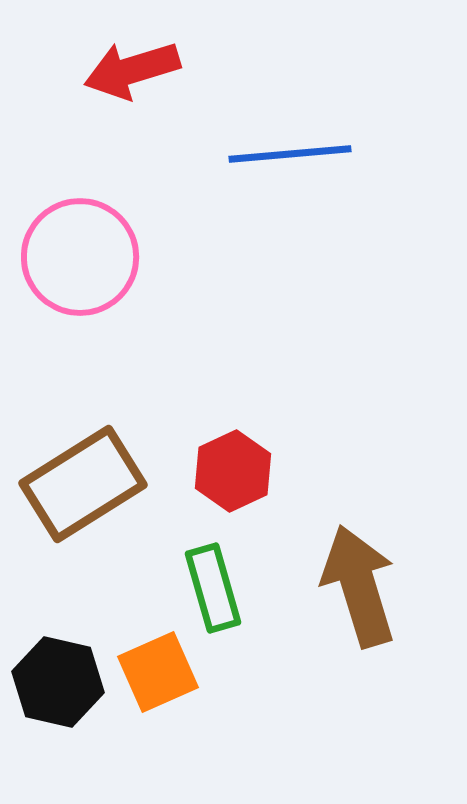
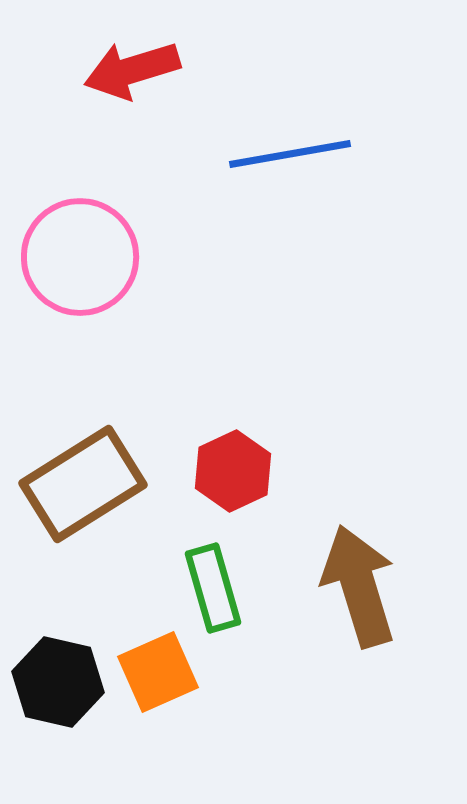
blue line: rotated 5 degrees counterclockwise
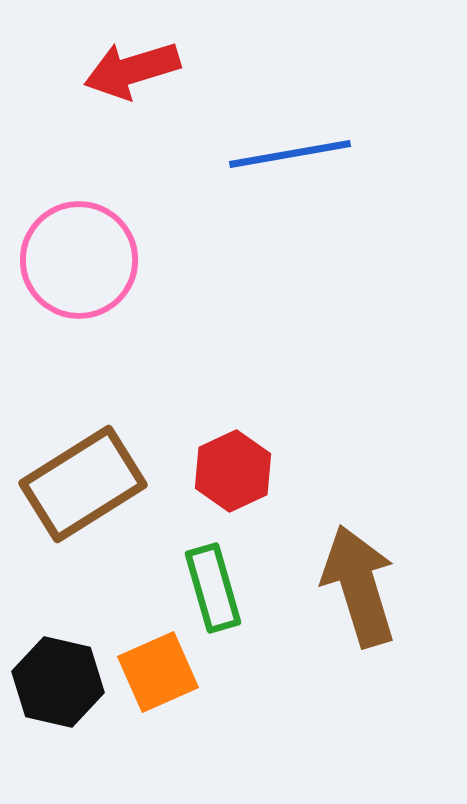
pink circle: moved 1 px left, 3 px down
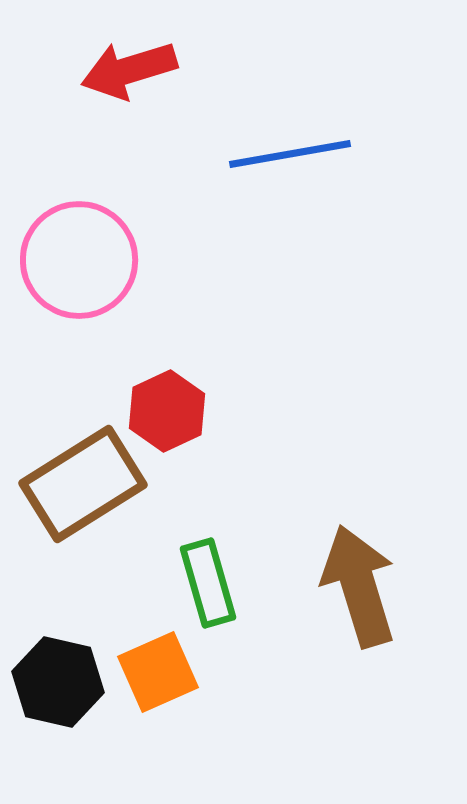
red arrow: moved 3 px left
red hexagon: moved 66 px left, 60 px up
green rectangle: moved 5 px left, 5 px up
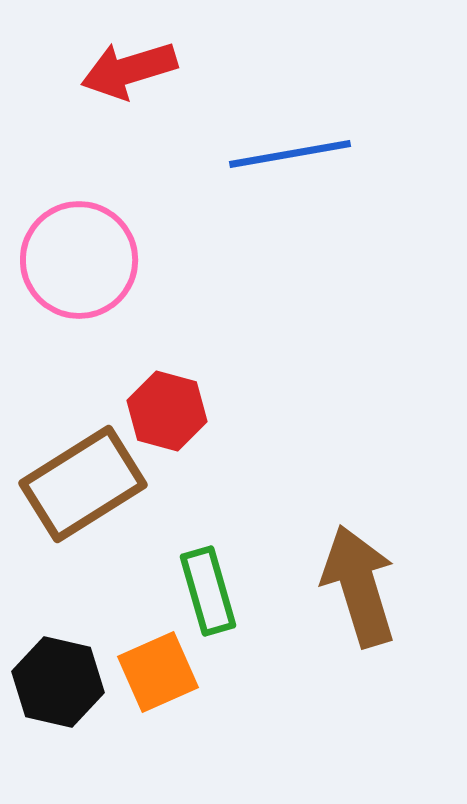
red hexagon: rotated 20 degrees counterclockwise
green rectangle: moved 8 px down
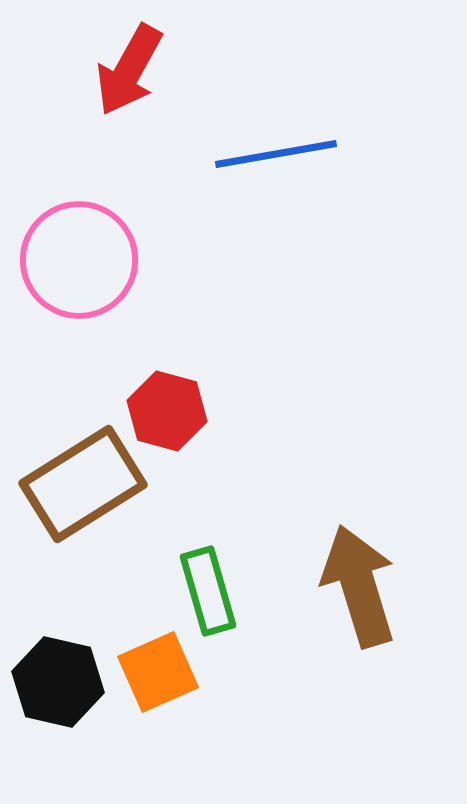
red arrow: rotated 44 degrees counterclockwise
blue line: moved 14 px left
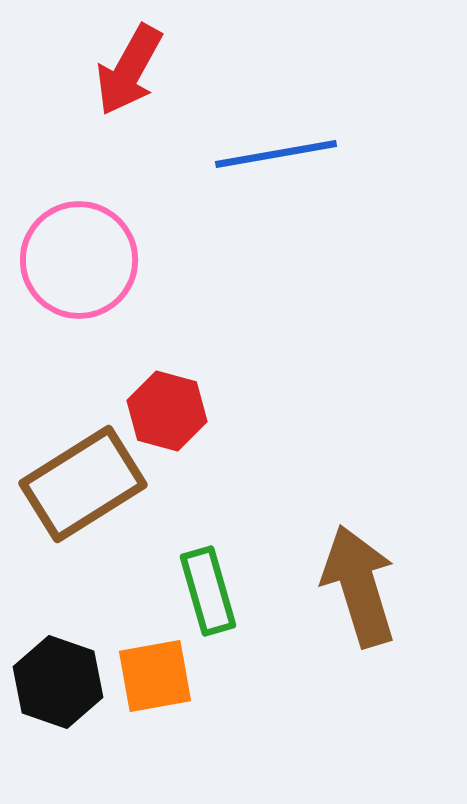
orange square: moved 3 px left, 4 px down; rotated 14 degrees clockwise
black hexagon: rotated 6 degrees clockwise
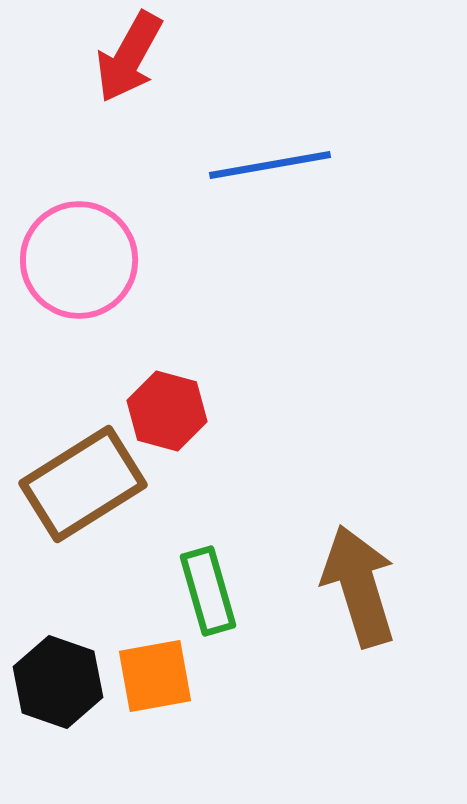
red arrow: moved 13 px up
blue line: moved 6 px left, 11 px down
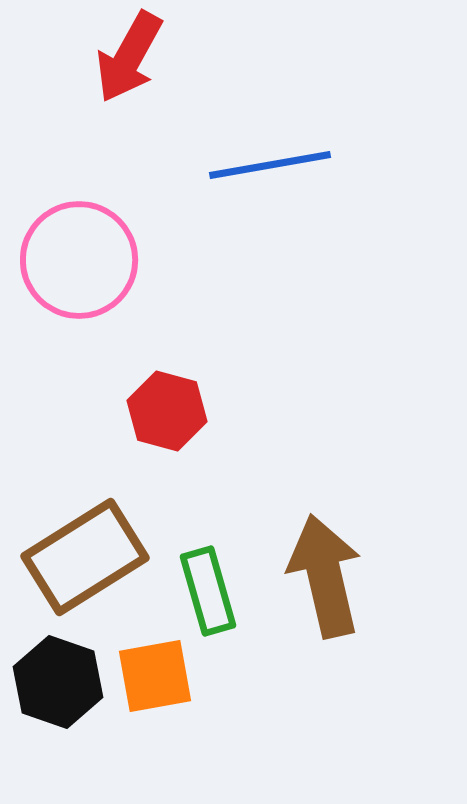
brown rectangle: moved 2 px right, 73 px down
brown arrow: moved 34 px left, 10 px up; rotated 4 degrees clockwise
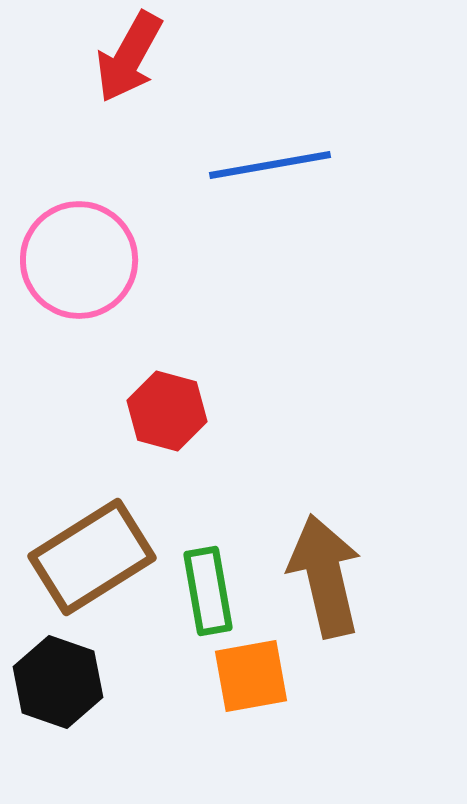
brown rectangle: moved 7 px right
green rectangle: rotated 6 degrees clockwise
orange square: moved 96 px right
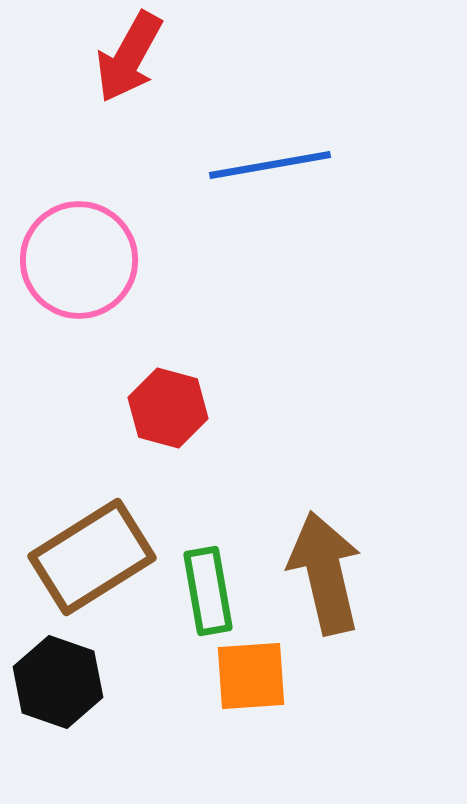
red hexagon: moved 1 px right, 3 px up
brown arrow: moved 3 px up
orange square: rotated 6 degrees clockwise
